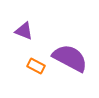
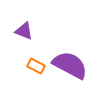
purple semicircle: moved 7 px down
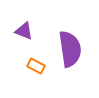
purple semicircle: moved 16 px up; rotated 54 degrees clockwise
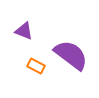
purple semicircle: moved 1 px right, 6 px down; rotated 45 degrees counterclockwise
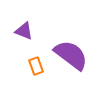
orange rectangle: rotated 42 degrees clockwise
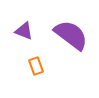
purple semicircle: moved 20 px up
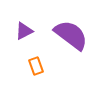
purple triangle: rotated 48 degrees counterclockwise
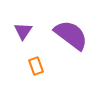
purple triangle: moved 1 px left; rotated 30 degrees counterclockwise
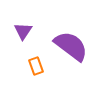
purple semicircle: moved 11 px down
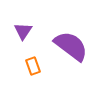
orange rectangle: moved 3 px left
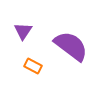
orange rectangle: rotated 42 degrees counterclockwise
